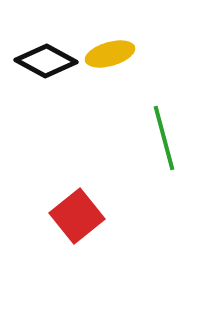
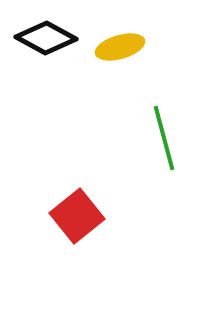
yellow ellipse: moved 10 px right, 7 px up
black diamond: moved 23 px up
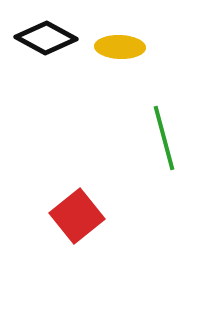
yellow ellipse: rotated 18 degrees clockwise
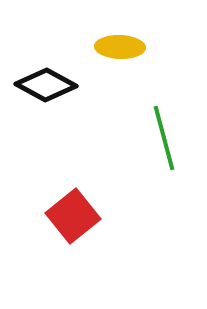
black diamond: moved 47 px down
red square: moved 4 px left
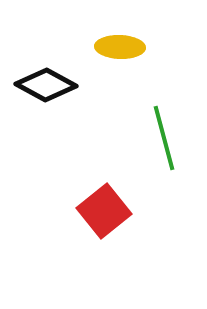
red square: moved 31 px right, 5 px up
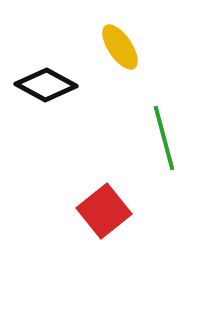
yellow ellipse: rotated 54 degrees clockwise
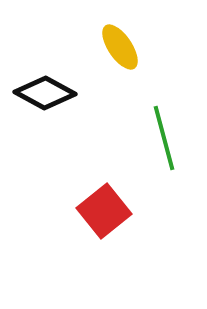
black diamond: moved 1 px left, 8 px down
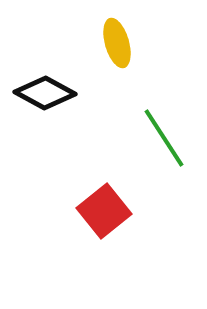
yellow ellipse: moved 3 px left, 4 px up; rotated 18 degrees clockwise
green line: rotated 18 degrees counterclockwise
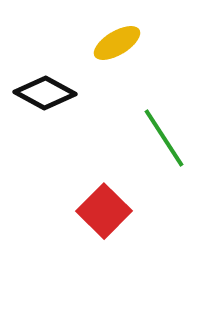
yellow ellipse: rotated 75 degrees clockwise
red square: rotated 6 degrees counterclockwise
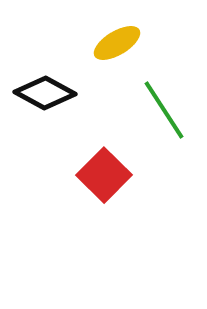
green line: moved 28 px up
red square: moved 36 px up
